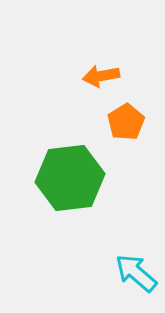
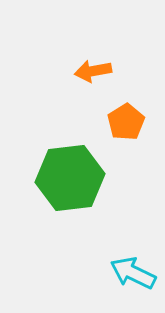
orange arrow: moved 8 px left, 5 px up
cyan arrow: moved 3 px left; rotated 15 degrees counterclockwise
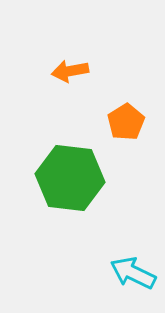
orange arrow: moved 23 px left
green hexagon: rotated 14 degrees clockwise
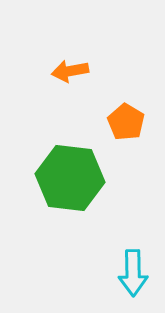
orange pentagon: rotated 9 degrees counterclockwise
cyan arrow: rotated 117 degrees counterclockwise
